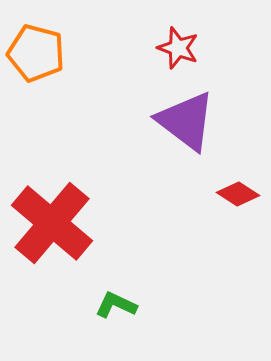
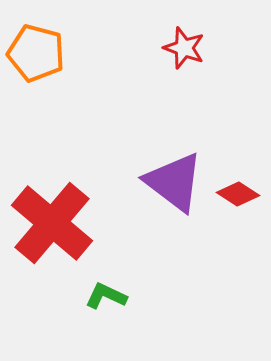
red star: moved 6 px right
purple triangle: moved 12 px left, 61 px down
green L-shape: moved 10 px left, 9 px up
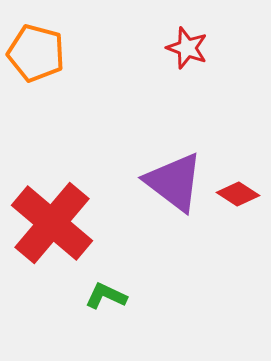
red star: moved 3 px right
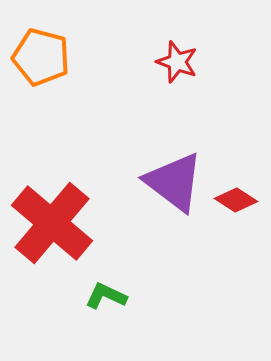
red star: moved 10 px left, 14 px down
orange pentagon: moved 5 px right, 4 px down
red diamond: moved 2 px left, 6 px down
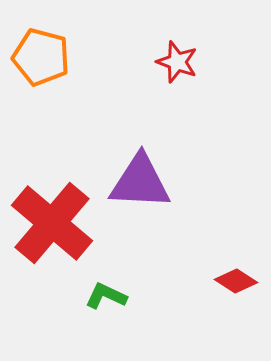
purple triangle: moved 34 px left; rotated 34 degrees counterclockwise
red diamond: moved 81 px down
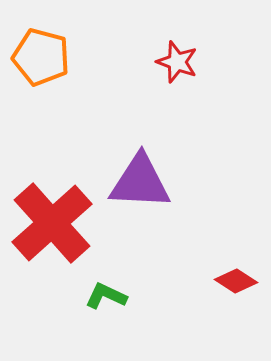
red cross: rotated 8 degrees clockwise
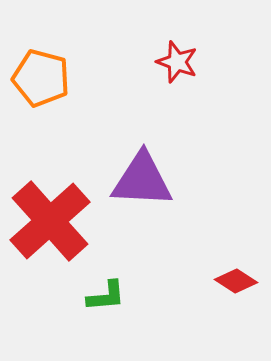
orange pentagon: moved 21 px down
purple triangle: moved 2 px right, 2 px up
red cross: moved 2 px left, 2 px up
green L-shape: rotated 150 degrees clockwise
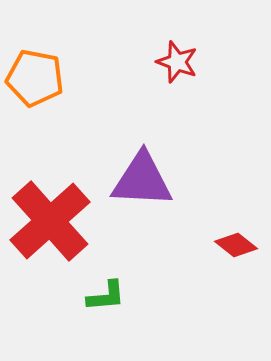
orange pentagon: moved 6 px left; rotated 4 degrees counterclockwise
red diamond: moved 36 px up; rotated 6 degrees clockwise
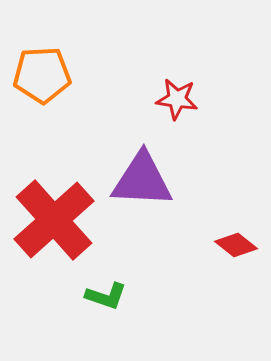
red star: moved 37 px down; rotated 12 degrees counterclockwise
orange pentagon: moved 7 px right, 3 px up; rotated 14 degrees counterclockwise
red cross: moved 4 px right, 1 px up
green L-shape: rotated 24 degrees clockwise
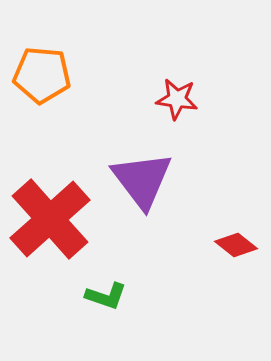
orange pentagon: rotated 8 degrees clockwise
purple triangle: rotated 50 degrees clockwise
red cross: moved 4 px left, 1 px up
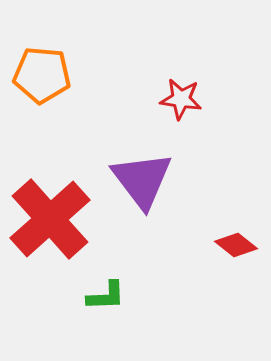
red star: moved 4 px right
green L-shape: rotated 21 degrees counterclockwise
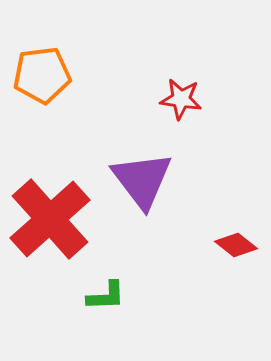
orange pentagon: rotated 12 degrees counterclockwise
